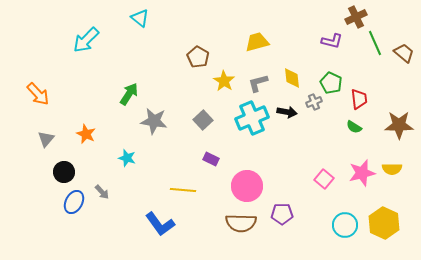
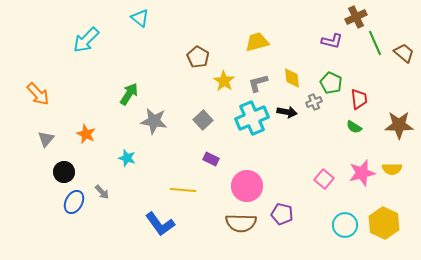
purple pentagon: rotated 15 degrees clockwise
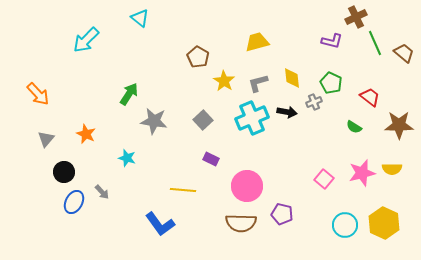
red trapezoid: moved 11 px right, 2 px up; rotated 45 degrees counterclockwise
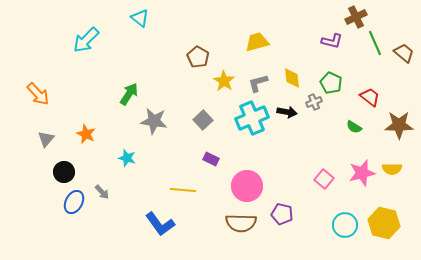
yellow hexagon: rotated 12 degrees counterclockwise
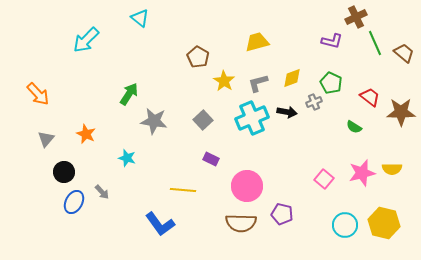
yellow diamond: rotated 75 degrees clockwise
brown star: moved 2 px right, 13 px up
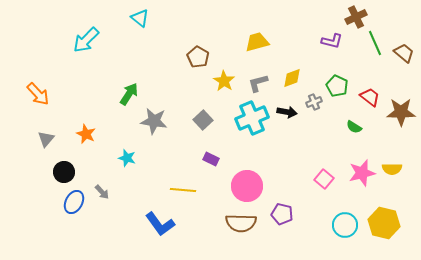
green pentagon: moved 6 px right, 3 px down
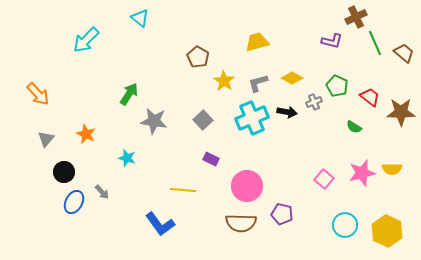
yellow diamond: rotated 50 degrees clockwise
yellow hexagon: moved 3 px right, 8 px down; rotated 12 degrees clockwise
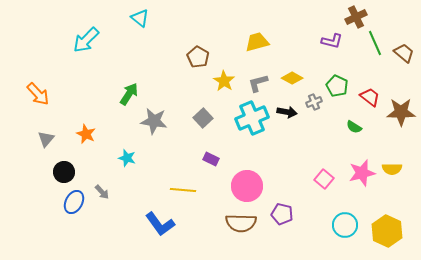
gray square: moved 2 px up
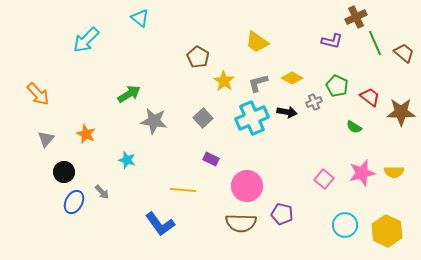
yellow trapezoid: rotated 130 degrees counterclockwise
green arrow: rotated 25 degrees clockwise
cyan star: moved 2 px down
yellow semicircle: moved 2 px right, 3 px down
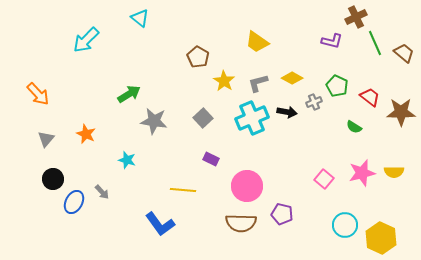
black circle: moved 11 px left, 7 px down
yellow hexagon: moved 6 px left, 7 px down
